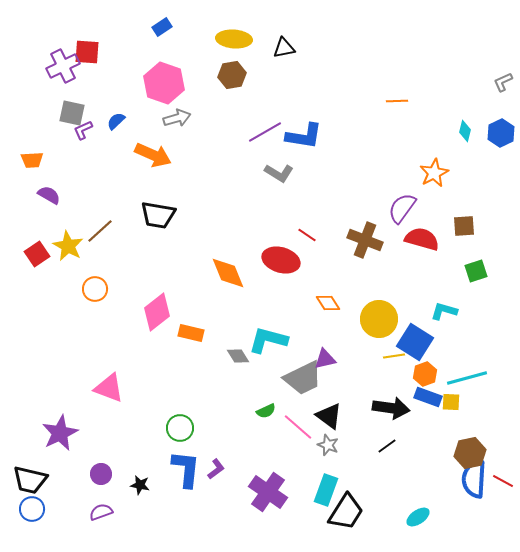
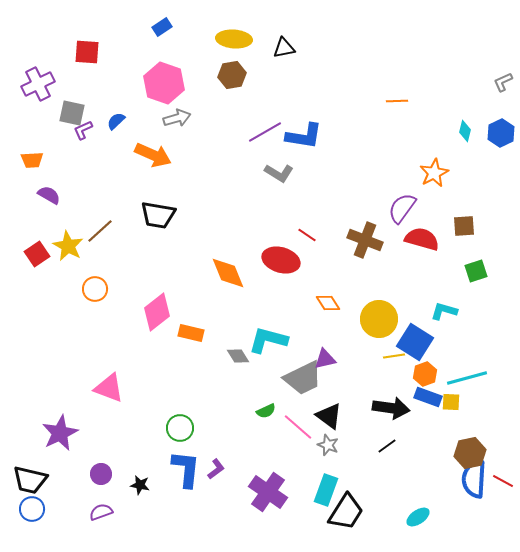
purple cross at (63, 66): moved 25 px left, 18 px down
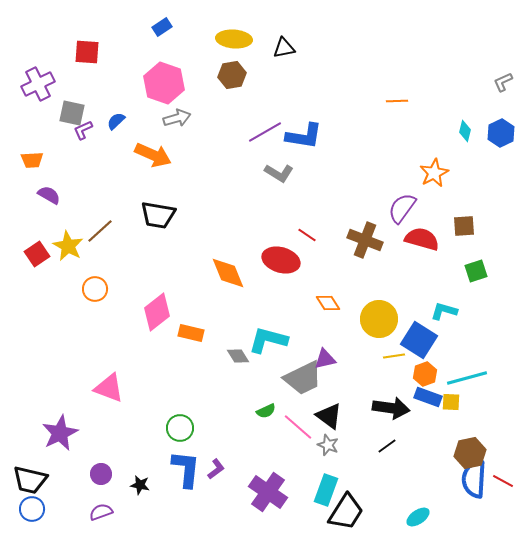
blue square at (415, 342): moved 4 px right, 2 px up
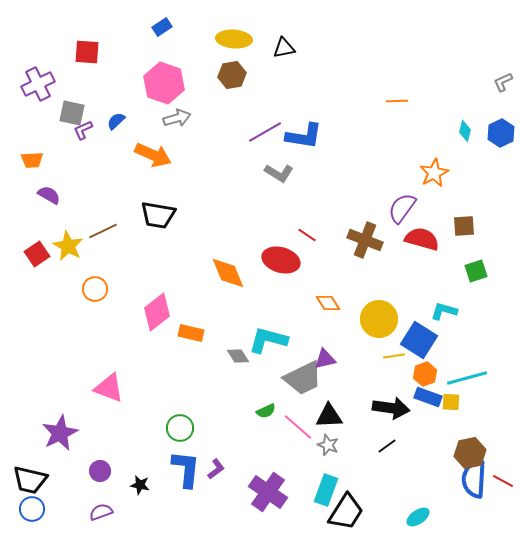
brown line at (100, 231): moved 3 px right; rotated 16 degrees clockwise
black triangle at (329, 416): rotated 40 degrees counterclockwise
purple circle at (101, 474): moved 1 px left, 3 px up
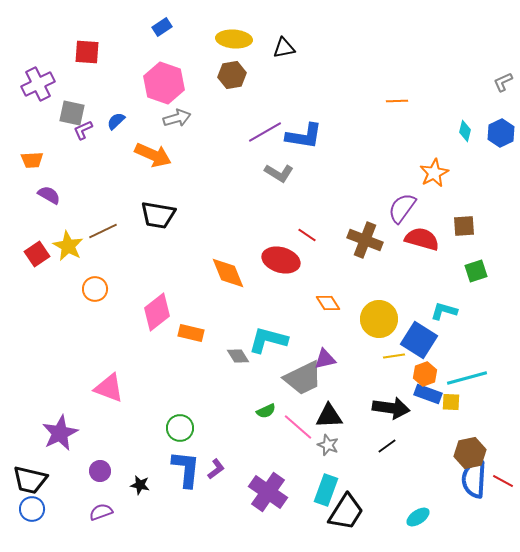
blue rectangle at (428, 397): moved 3 px up
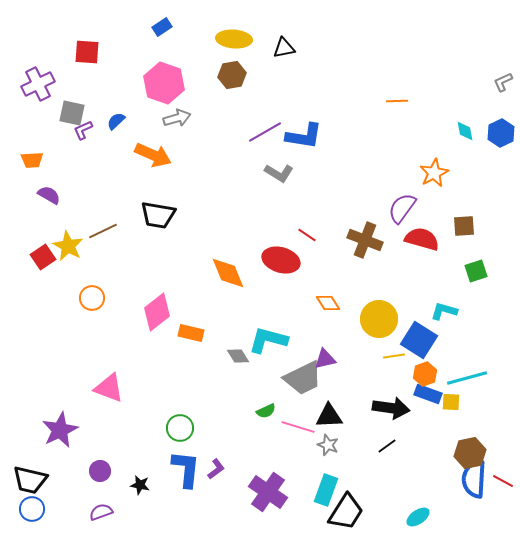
cyan diamond at (465, 131): rotated 25 degrees counterclockwise
red square at (37, 254): moved 6 px right, 3 px down
orange circle at (95, 289): moved 3 px left, 9 px down
pink line at (298, 427): rotated 24 degrees counterclockwise
purple star at (60, 433): moved 3 px up
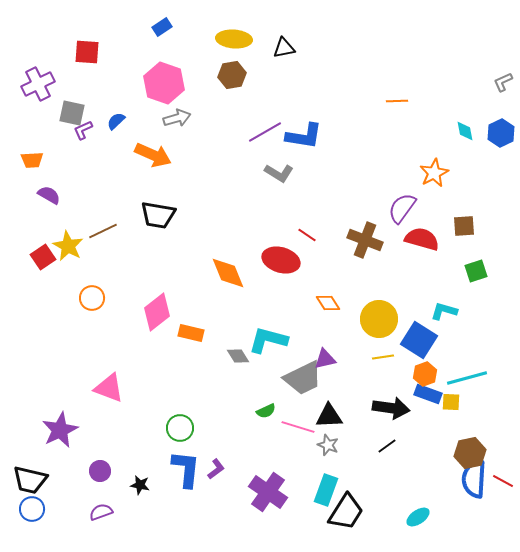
yellow line at (394, 356): moved 11 px left, 1 px down
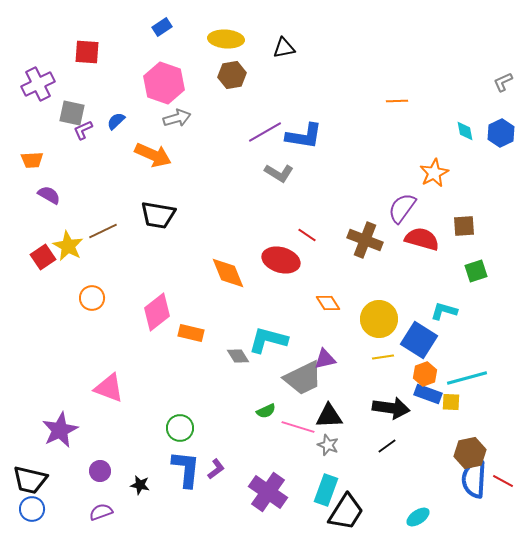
yellow ellipse at (234, 39): moved 8 px left
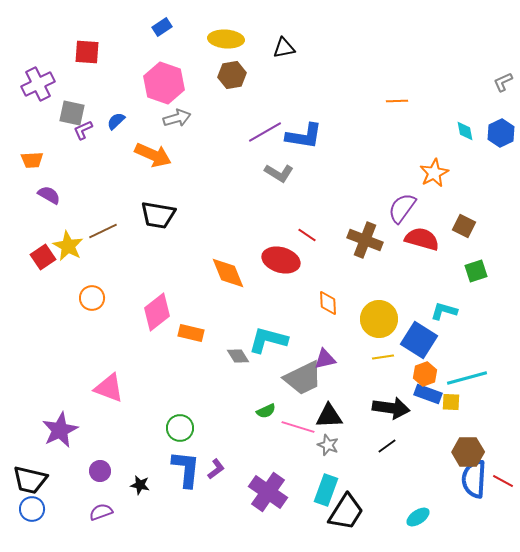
brown square at (464, 226): rotated 30 degrees clockwise
orange diamond at (328, 303): rotated 30 degrees clockwise
brown hexagon at (470, 453): moved 2 px left, 1 px up; rotated 12 degrees clockwise
